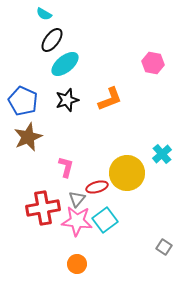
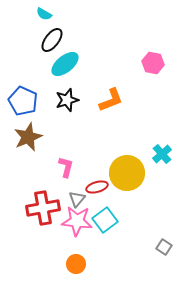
orange L-shape: moved 1 px right, 1 px down
orange circle: moved 1 px left
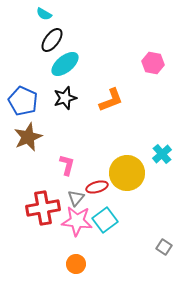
black star: moved 2 px left, 2 px up
pink L-shape: moved 1 px right, 2 px up
gray triangle: moved 1 px left, 1 px up
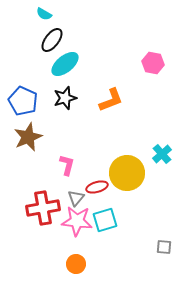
cyan square: rotated 20 degrees clockwise
gray square: rotated 28 degrees counterclockwise
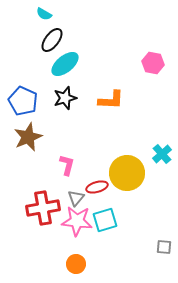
orange L-shape: rotated 24 degrees clockwise
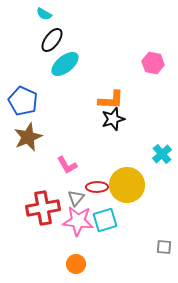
black star: moved 48 px right, 21 px down
pink L-shape: rotated 135 degrees clockwise
yellow circle: moved 12 px down
red ellipse: rotated 15 degrees clockwise
pink star: moved 1 px right
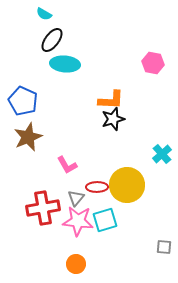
cyan ellipse: rotated 44 degrees clockwise
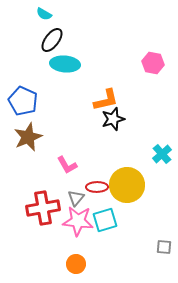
orange L-shape: moved 5 px left; rotated 16 degrees counterclockwise
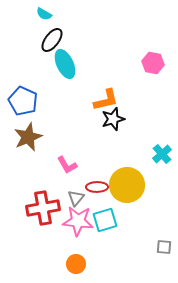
cyan ellipse: rotated 60 degrees clockwise
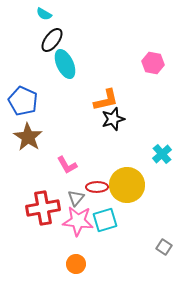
brown star: rotated 16 degrees counterclockwise
gray square: rotated 28 degrees clockwise
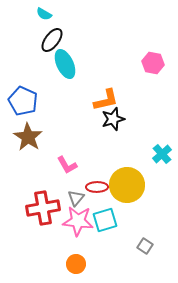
gray square: moved 19 px left, 1 px up
